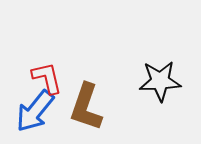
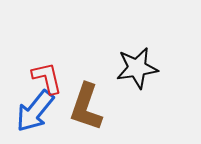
black star: moved 23 px left, 13 px up; rotated 6 degrees counterclockwise
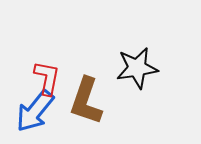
red L-shape: rotated 24 degrees clockwise
brown L-shape: moved 6 px up
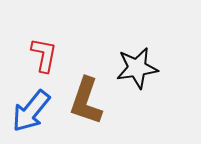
red L-shape: moved 3 px left, 23 px up
blue arrow: moved 4 px left
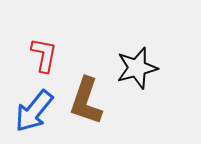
black star: rotated 6 degrees counterclockwise
blue arrow: moved 3 px right
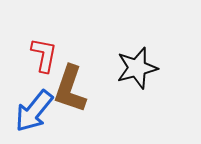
brown L-shape: moved 16 px left, 12 px up
